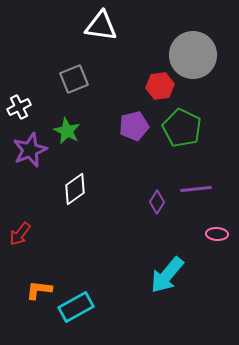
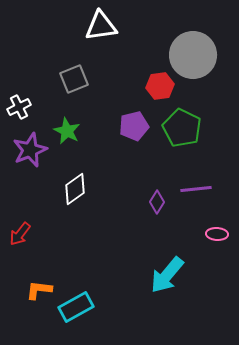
white triangle: rotated 16 degrees counterclockwise
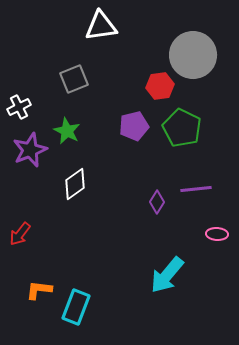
white diamond: moved 5 px up
cyan rectangle: rotated 40 degrees counterclockwise
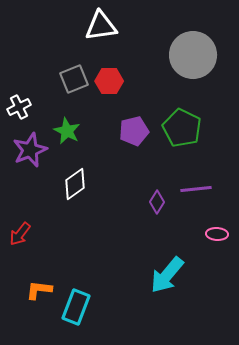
red hexagon: moved 51 px left, 5 px up; rotated 8 degrees clockwise
purple pentagon: moved 5 px down
